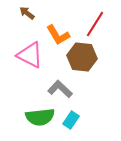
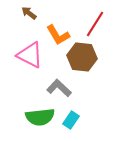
brown arrow: moved 2 px right
gray L-shape: moved 1 px left, 1 px up
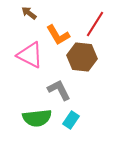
gray L-shape: moved 2 px down; rotated 20 degrees clockwise
green semicircle: moved 3 px left, 1 px down
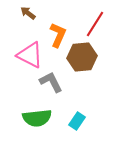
brown arrow: moved 1 px left
orange L-shape: rotated 125 degrees counterclockwise
brown hexagon: rotated 12 degrees counterclockwise
gray L-shape: moved 8 px left, 8 px up
cyan rectangle: moved 6 px right, 1 px down
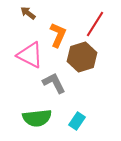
brown hexagon: rotated 12 degrees counterclockwise
gray L-shape: moved 3 px right, 1 px down
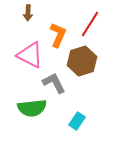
brown arrow: rotated 126 degrees counterclockwise
red line: moved 5 px left
brown hexagon: moved 4 px down
green semicircle: moved 5 px left, 10 px up
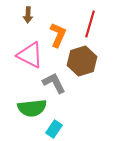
brown arrow: moved 2 px down
red line: rotated 16 degrees counterclockwise
cyan rectangle: moved 23 px left, 8 px down
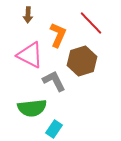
red line: moved 1 px right, 1 px up; rotated 60 degrees counterclockwise
gray L-shape: moved 2 px up
